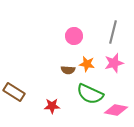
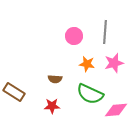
gray line: moved 8 px left; rotated 10 degrees counterclockwise
brown semicircle: moved 13 px left, 9 px down
pink diamond: rotated 15 degrees counterclockwise
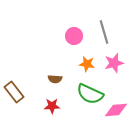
gray line: moved 1 px left; rotated 20 degrees counterclockwise
brown rectangle: rotated 20 degrees clockwise
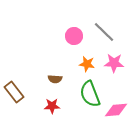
gray line: rotated 30 degrees counterclockwise
pink star: rotated 18 degrees clockwise
green semicircle: rotated 44 degrees clockwise
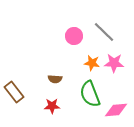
orange star: moved 5 px right, 1 px up
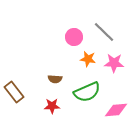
pink circle: moved 1 px down
orange star: moved 4 px left, 4 px up
green semicircle: moved 3 px left, 2 px up; rotated 92 degrees counterclockwise
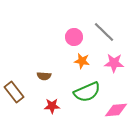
orange star: moved 6 px left, 2 px down
brown semicircle: moved 11 px left, 3 px up
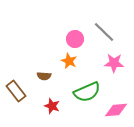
pink circle: moved 1 px right, 2 px down
orange star: moved 13 px left; rotated 14 degrees clockwise
brown rectangle: moved 2 px right, 1 px up
red star: rotated 21 degrees clockwise
